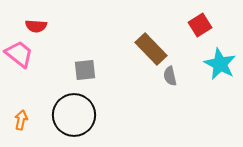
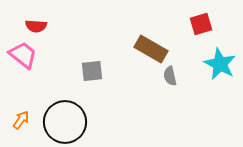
red square: moved 1 px right, 1 px up; rotated 15 degrees clockwise
brown rectangle: rotated 16 degrees counterclockwise
pink trapezoid: moved 4 px right, 1 px down
gray square: moved 7 px right, 1 px down
black circle: moved 9 px left, 7 px down
orange arrow: rotated 24 degrees clockwise
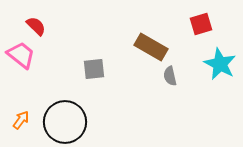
red semicircle: rotated 140 degrees counterclockwise
brown rectangle: moved 2 px up
pink trapezoid: moved 2 px left
gray square: moved 2 px right, 2 px up
